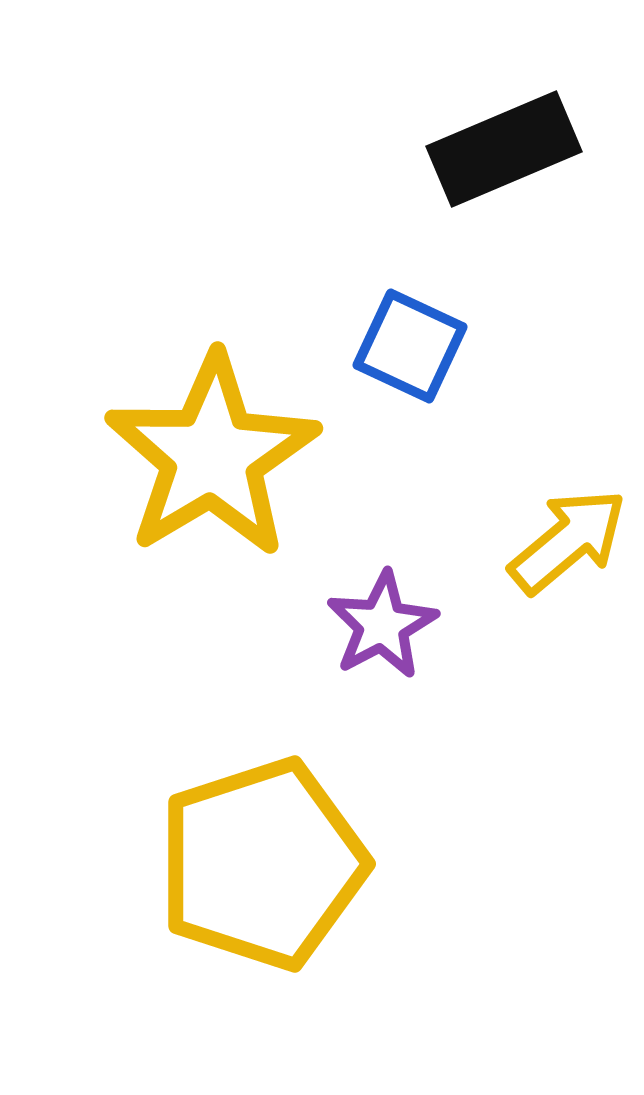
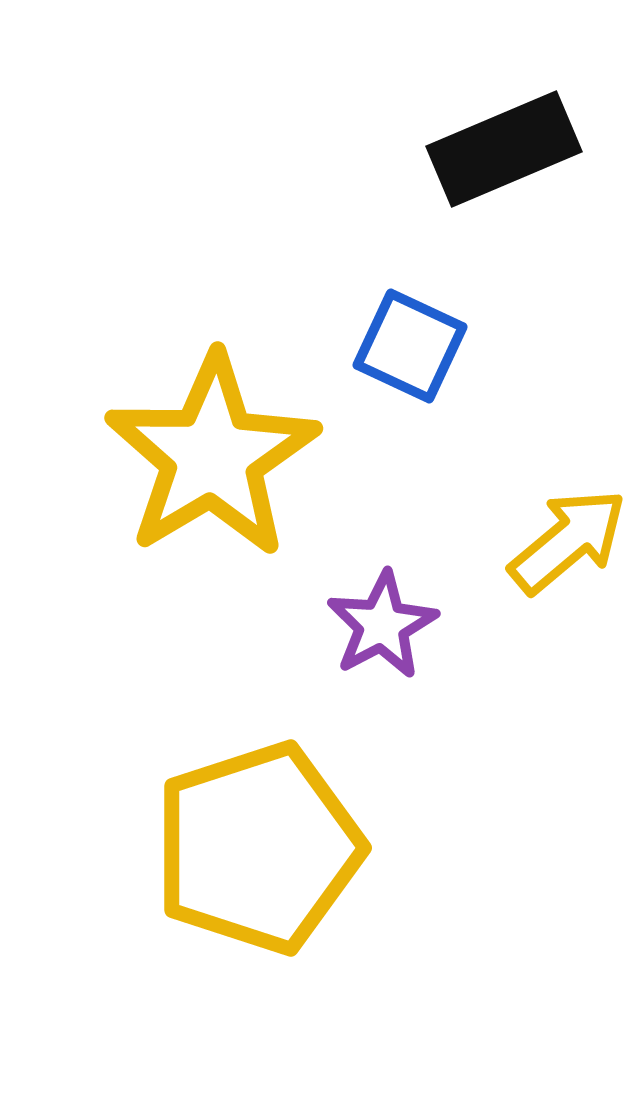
yellow pentagon: moved 4 px left, 16 px up
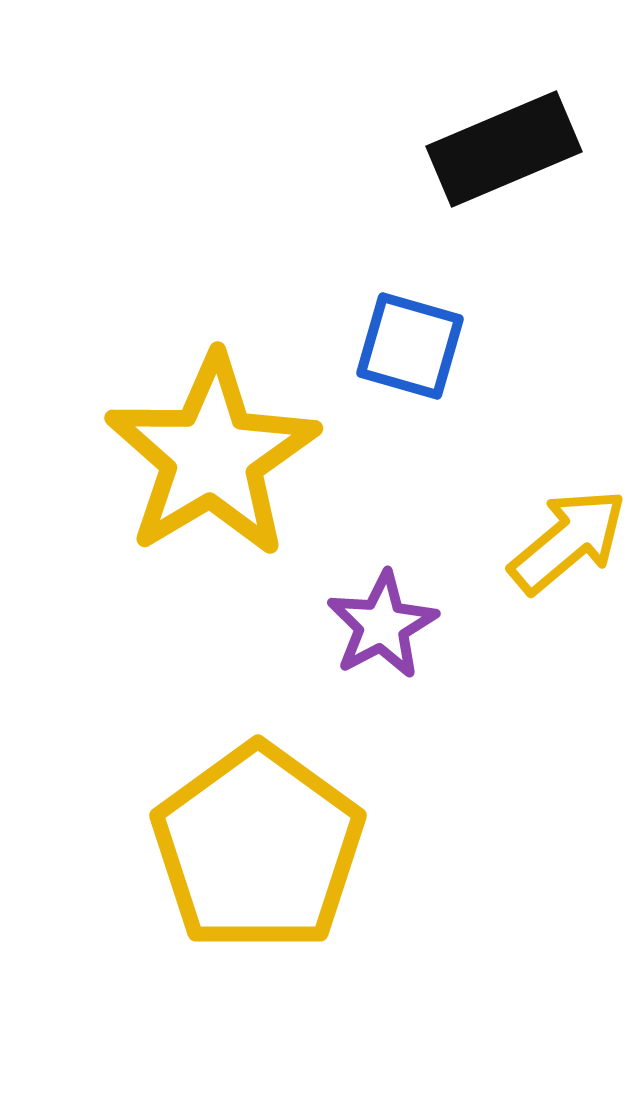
blue square: rotated 9 degrees counterclockwise
yellow pentagon: rotated 18 degrees counterclockwise
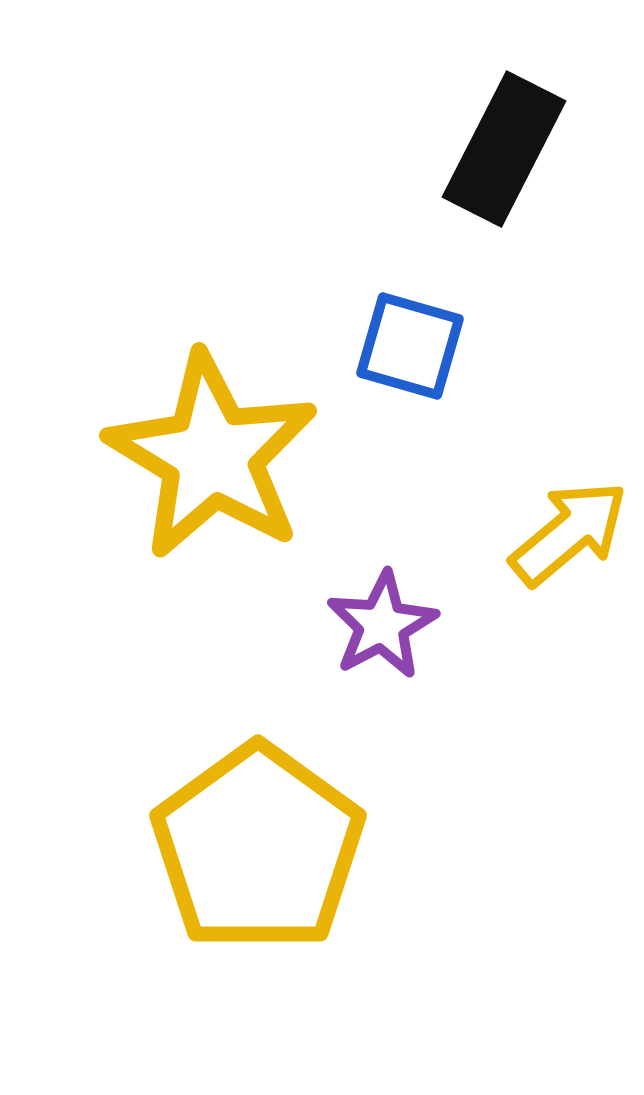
black rectangle: rotated 40 degrees counterclockwise
yellow star: rotated 10 degrees counterclockwise
yellow arrow: moved 1 px right, 8 px up
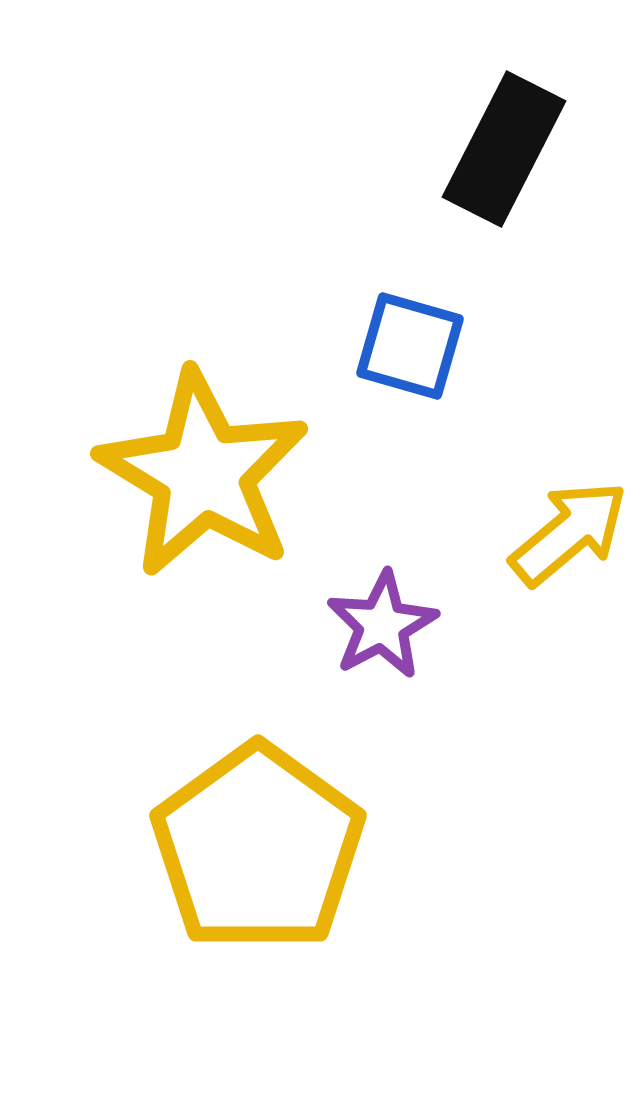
yellow star: moved 9 px left, 18 px down
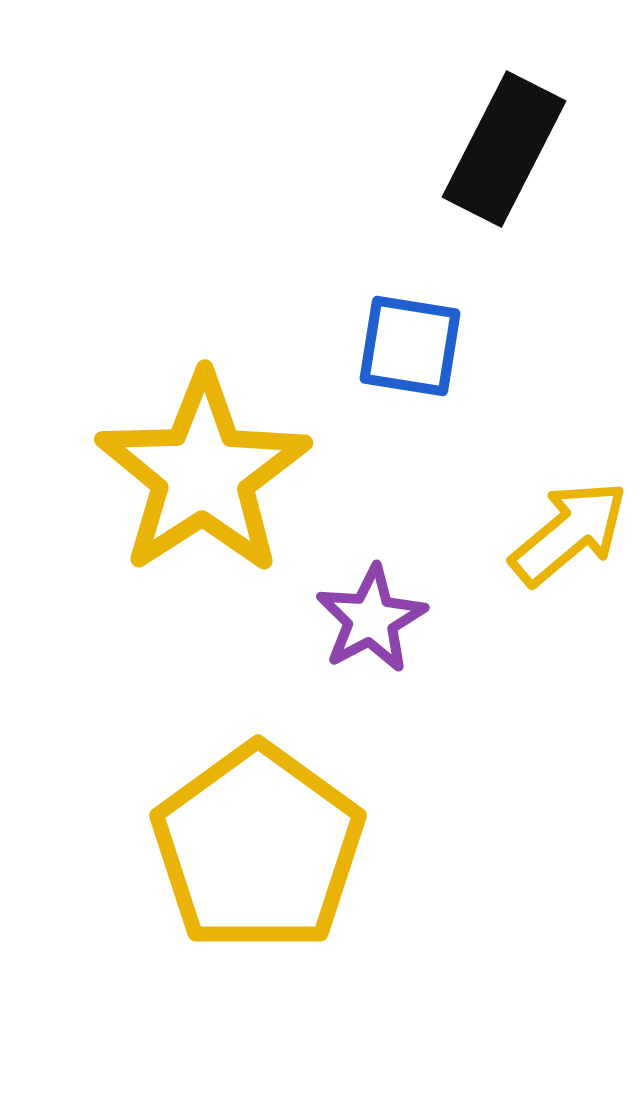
blue square: rotated 7 degrees counterclockwise
yellow star: rotated 8 degrees clockwise
purple star: moved 11 px left, 6 px up
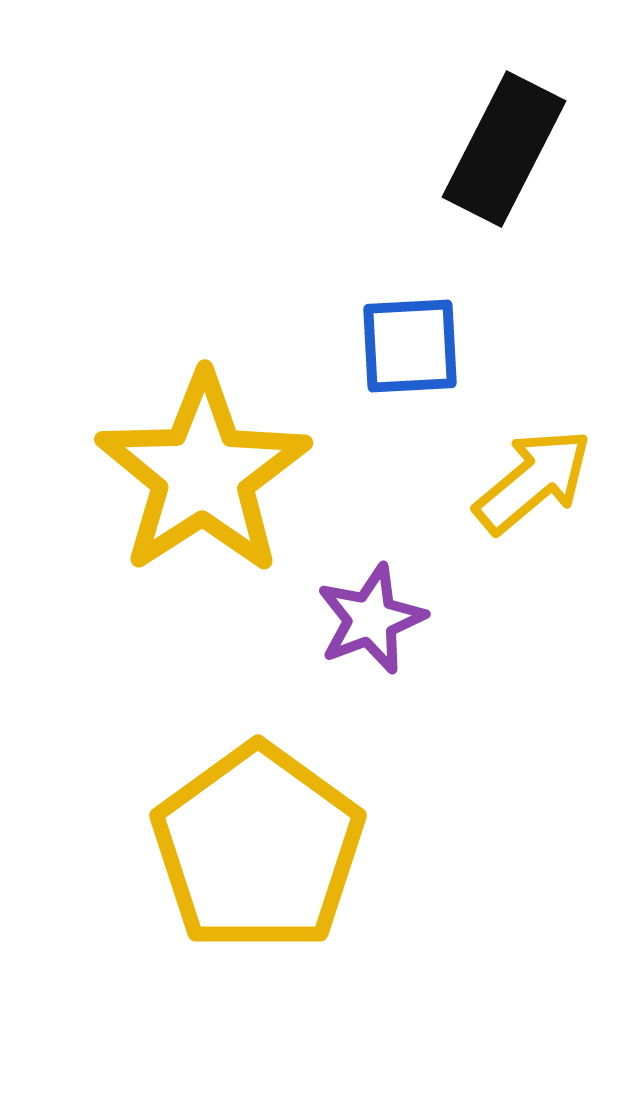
blue square: rotated 12 degrees counterclockwise
yellow arrow: moved 36 px left, 52 px up
purple star: rotated 7 degrees clockwise
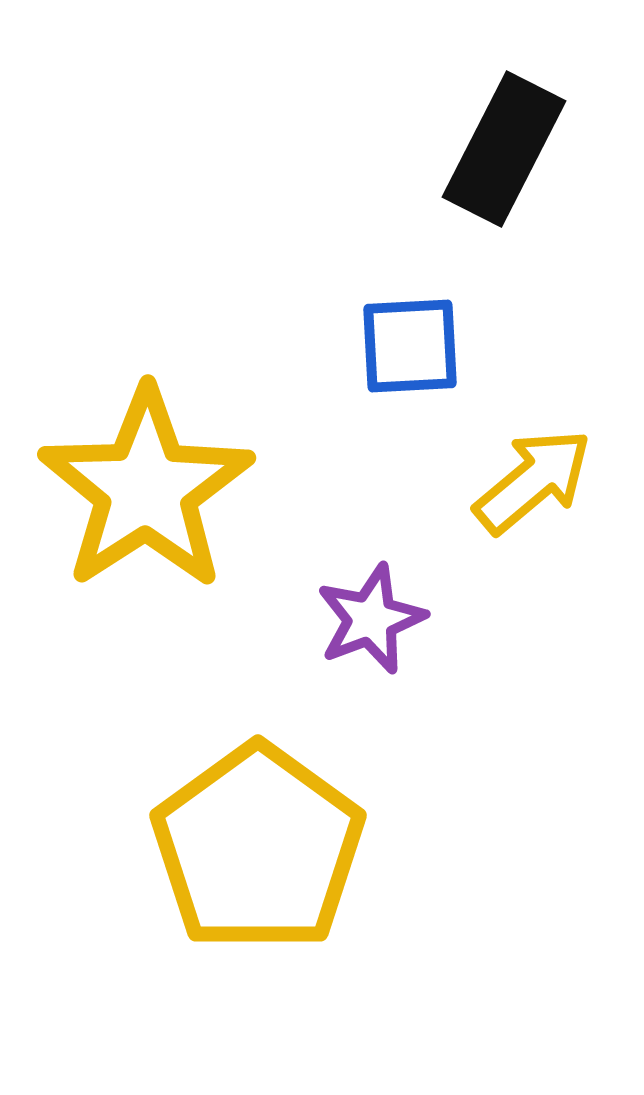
yellow star: moved 57 px left, 15 px down
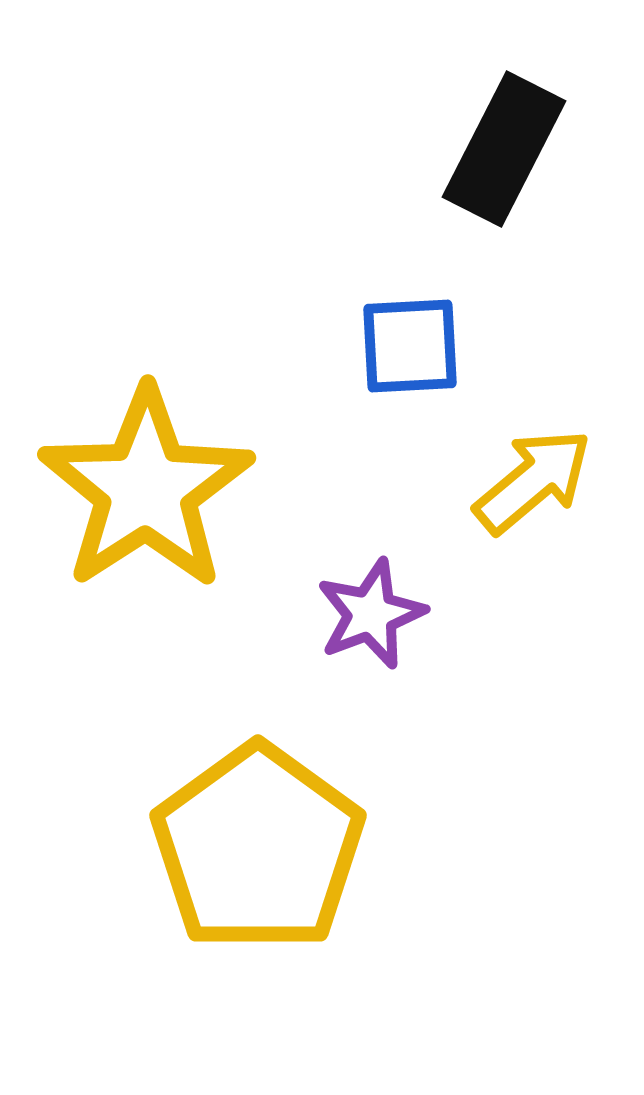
purple star: moved 5 px up
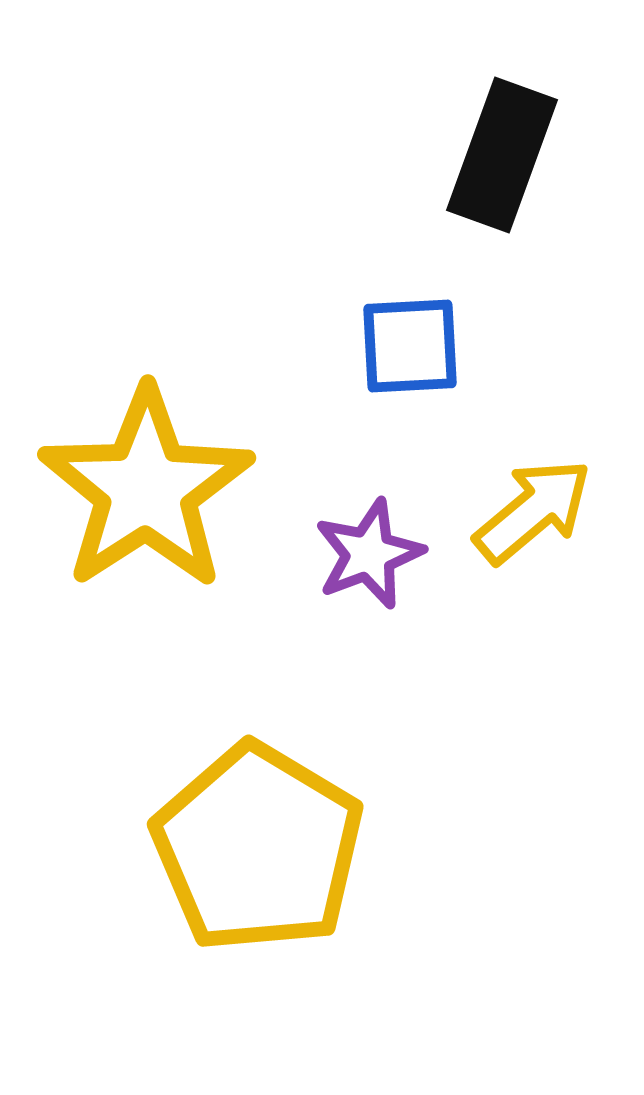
black rectangle: moved 2 px left, 6 px down; rotated 7 degrees counterclockwise
yellow arrow: moved 30 px down
purple star: moved 2 px left, 60 px up
yellow pentagon: rotated 5 degrees counterclockwise
